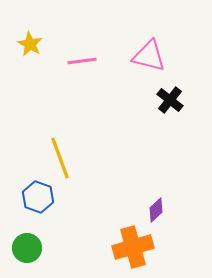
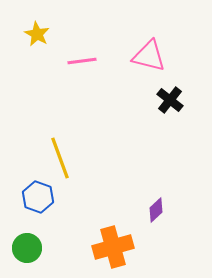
yellow star: moved 7 px right, 10 px up
orange cross: moved 20 px left
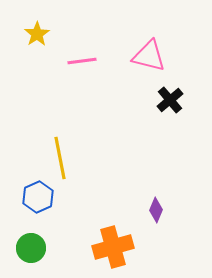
yellow star: rotated 10 degrees clockwise
black cross: rotated 12 degrees clockwise
yellow line: rotated 9 degrees clockwise
blue hexagon: rotated 16 degrees clockwise
purple diamond: rotated 25 degrees counterclockwise
green circle: moved 4 px right
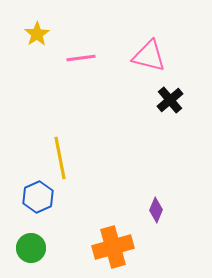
pink line: moved 1 px left, 3 px up
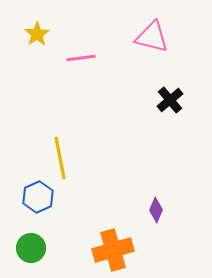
pink triangle: moved 3 px right, 19 px up
orange cross: moved 3 px down
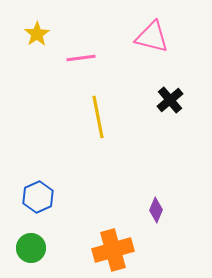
yellow line: moved 38 px right, 41 px up
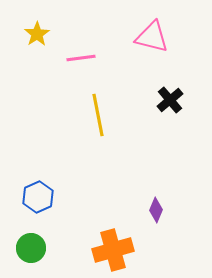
yellow line: moved 2 px up
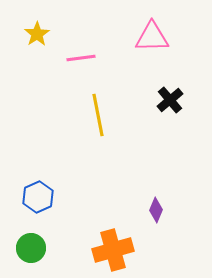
pink triangle: rotated 15 degrees counterclockwise
